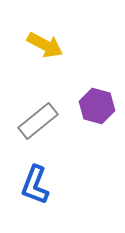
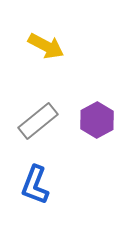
yellow arrow: moved 1 px right, 1 px down
purple hexagon: moved 14 px down; rotated 16 degrees clockwise
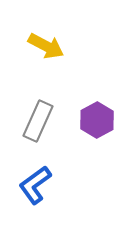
gray rectangle: rotated 27 degrees counterclockwise
blue L-shape: rotated 33 degrees clockwise
